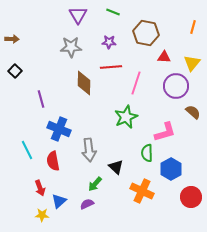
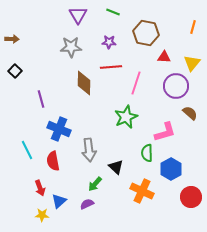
brown semicircle: moved 3 px left, 1 px down
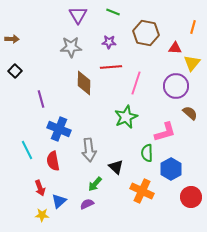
red triangle: moved 11 px right, 9 px up
